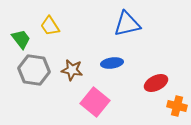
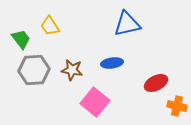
gray hexagon: rotated 12 degrees counterclockwise
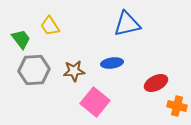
brown star: moved 2 px right, 1 px down; rotated 15 degrees counterclockwise
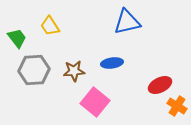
blue triangle: moved 2 px up
green trapezoid: moved 4 px left, 1 px up
red ellipse: moved 4 px right, 2 px down
orange cross: rotated 18 degrees clockwise
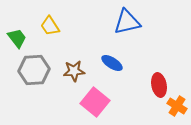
blue ellipse: rotated 40 degrees clockwise
red ellipse: moved 1 px left; rotated 75 degrees counterclockwise
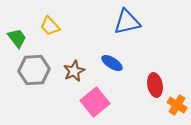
yellow trapezoid: rotated 10 degrees counterclockwise
brown star: rotated 20 degrees counterclockwise
red ellipse: moved 4 px left
pink square: rotated 12 degrees clockwise
orange cross: moved 1 px up
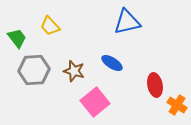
brown star: rotated 30 degrees counterclockwise
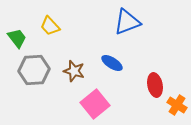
blue triangle: rotated 8 degrees counterclockwise
pink square: moved 2 px down
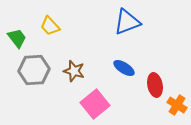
blue ellipse: moved 12 px right, 5 px down
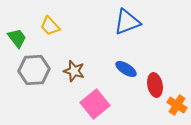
blue ellipse: moved 2 px right, 1 px down
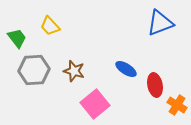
blue triangle: moved 33 px right, 1 px down
